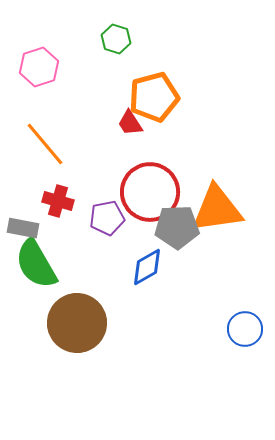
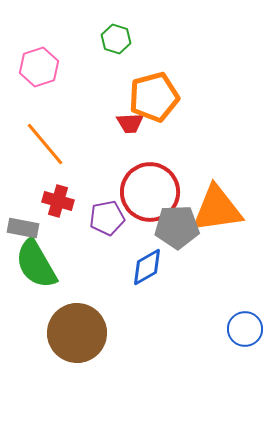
red trapezoid: rotated 60 degrees counterclockwise
brown circle: moved 10 px down
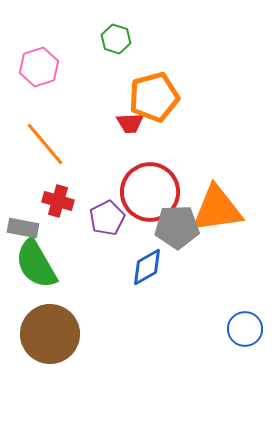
purple pentagon: rotated 16 degrees counterclockwise
brown circle: moved 27 px left, 1 px down
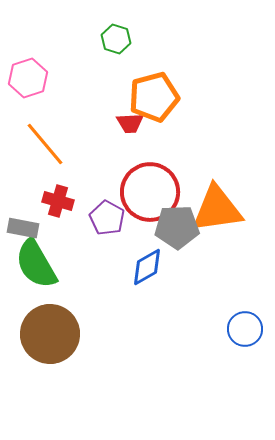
pink hexagon: moved 11 px left, 11 px down
purple pentagon: rotated 16 degrees counterclockwise
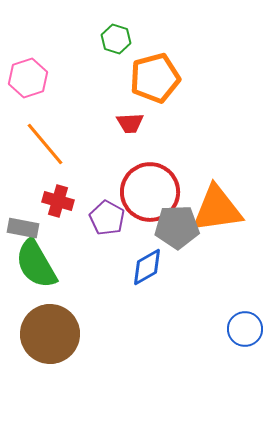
orange pentagon: moved 1 px right, 19 px up
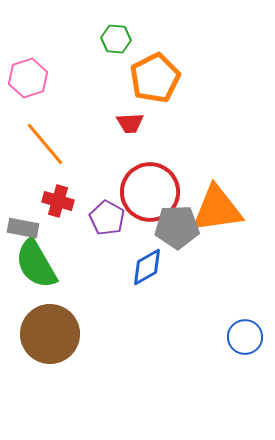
green hexagon: rotated 12 degrees counterclockwise
orange pentagon: rotated 12 degrees counterclockwise
blue circle: moved 8 px down
